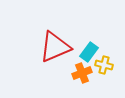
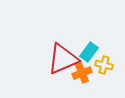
red triangle: moved 8 px right, 12 px down
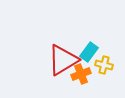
red triangle: moved 1 px down; rotated 8 degrees counterclockwise
orange cross: moved 1 px left, 1 px down
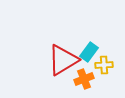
yellow cross: rotated 18 degrees counterclockwise
orange cross: moved 3 px right, 5 px down
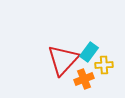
red triangle: rotated 16 degrees counterclockwise
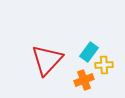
red triangle: moved 16 px left
orange cross: moved 1 px down
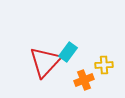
cyan rectangle: moved 21 px left
red triangle: moved 2 px left, 2 px down
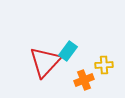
cyan rectangle: moved 1 px up
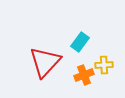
cyan rectangle: moved 12 px right, 9 px up
orange cross: moved 5 px up
